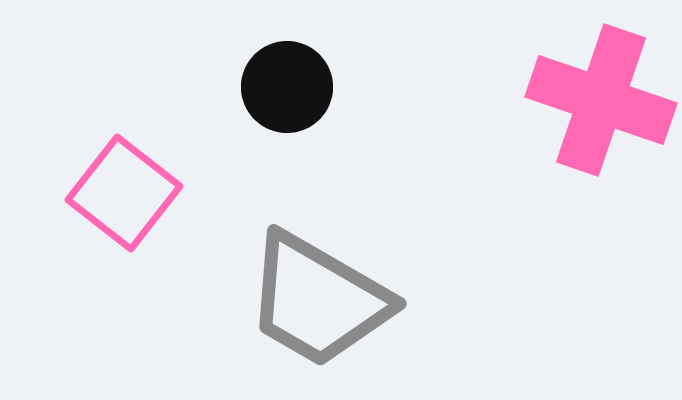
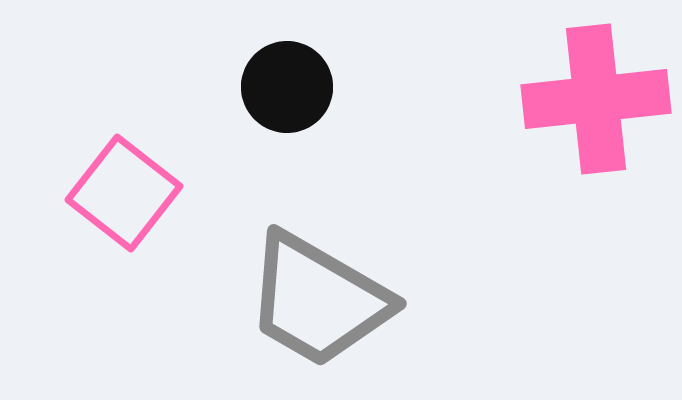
pink cross: moved 5 px left, 1 px up; rotated 25 degrees counterclockwise
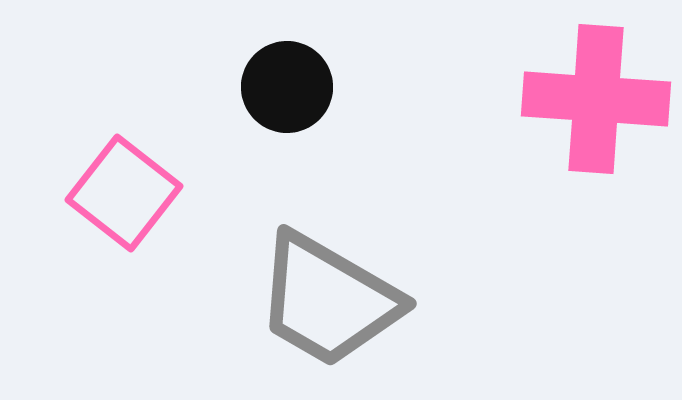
pink cross: rotated 10 degrees clockwise
gray trapezoid: moved 10 px right
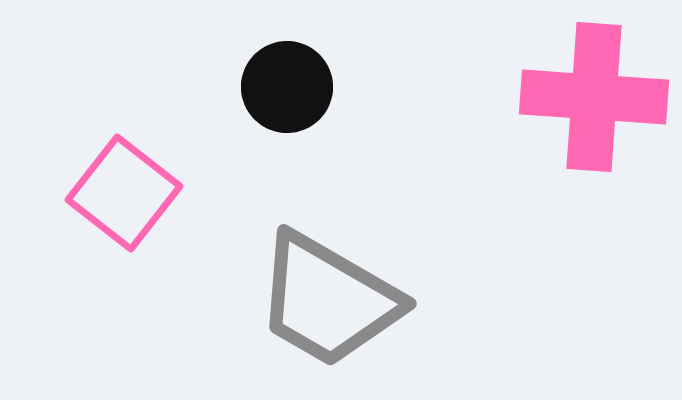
pink cross: moved 2 px left, 2 px up
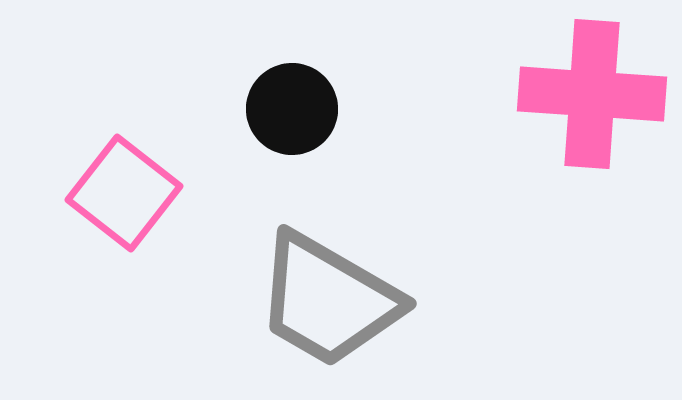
black circle: moved 5 px right, 22 px down
pink cross: moved 2 px left, 3 px up
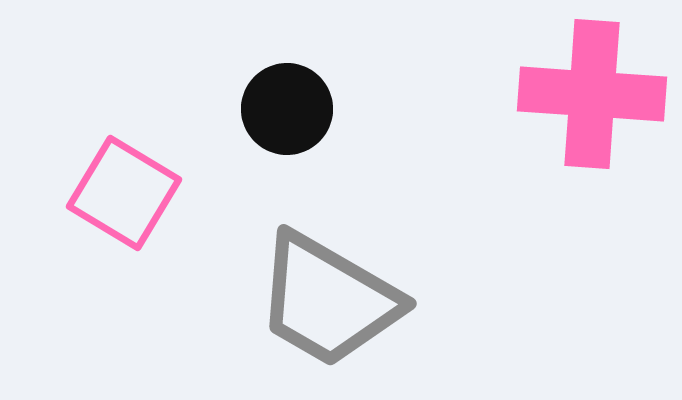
black circle: moved 5 px left
pink square: rotated 7 degrees counterclockwise
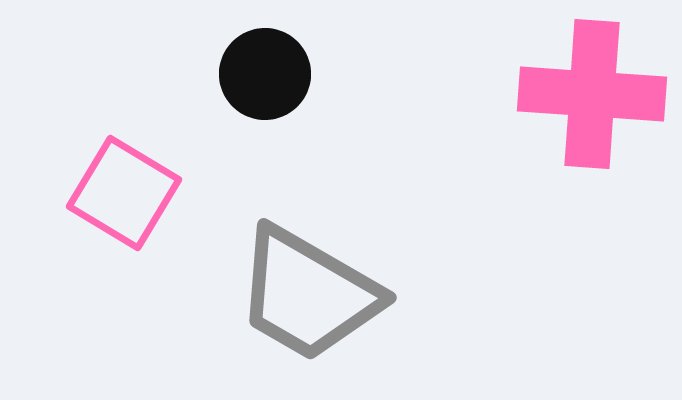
black circle: moved 22 px left, 35 px up
gray trapezoid: moved 20 px left, 6 px up
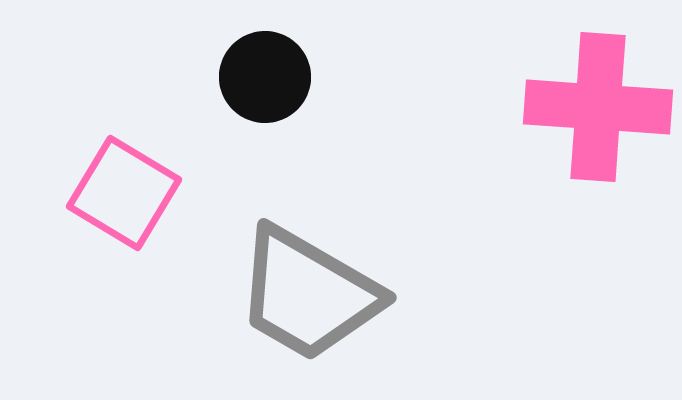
black circle: moved 3 px down
pink cross: moved 6 px right, 13 px down
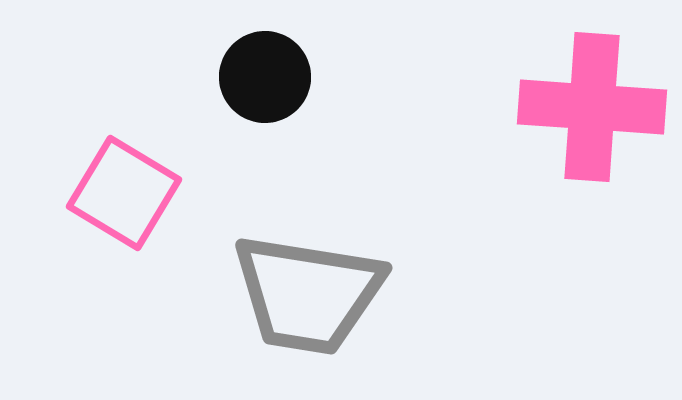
pink cross: moved 6 px left
gray trapezoid: rotated 21 degrees counterclockwise
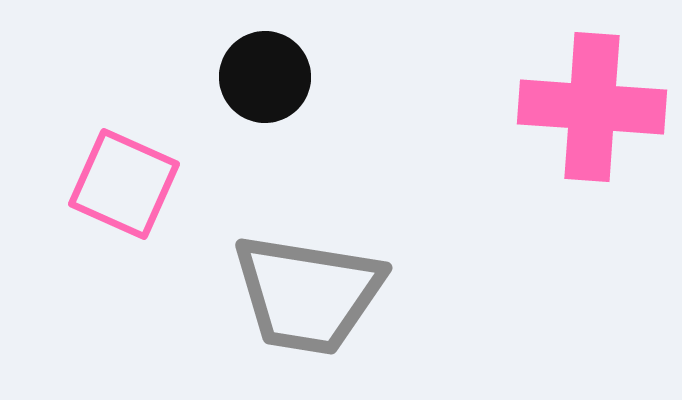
pink square: moved 9 px up; rotated 7 degrees counterclockwise
